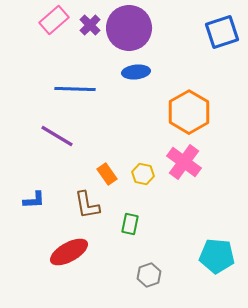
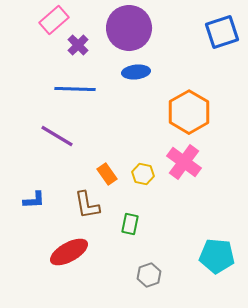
purple cross: moved 12 px left, 20 px down
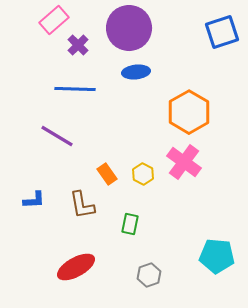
yellow hexagon: rotated 15 degrees clockwise
brown L-shape: moved 5 px left
red ellipse: moved 7 px right, 15 px down
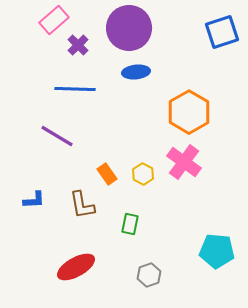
cyan pentagon: moved 5 px up
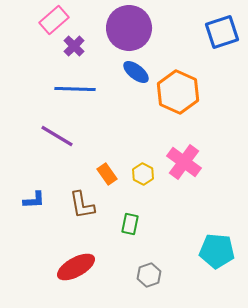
purple cross: moved 4 px left, 1 px down
blue ellipse: rotated 44 degrees clockwise
orange hexagon: moved 11 px left, 20 px up; rotated 6 degrees counterclockwise
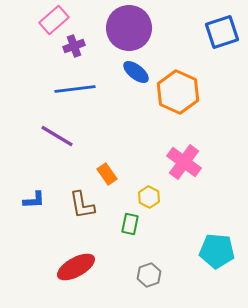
purple cross: rotated 25 degrees clockwise
blue line: rotated 9 degrees counterclockwise
yellow hexagon: moved 6 px right, 23 px down
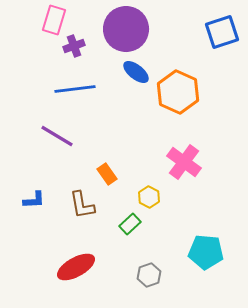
pink rectangle: rotated 32 degrees counterclockwise
purple circle: moved 3 px left, 1 px down
green rectangle: rotated 35 degrees clockwise
cyan pentagon: moved 11 px left, 1 px down
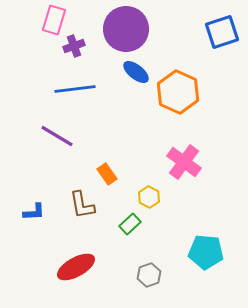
blue L-shape: moved 12 px down
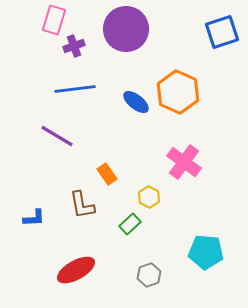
blue ellipse: moved 30 px down
blue L-shape: moved 6 px down
red ellipse: moved 3 px down
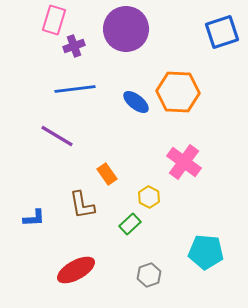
orange hexagon: rotated 21 degrees counterclockwise
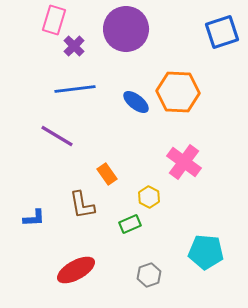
purple cross: rotated 25 degrees counterclockwise
green rectangle: rotated 20 degrees clockwise
